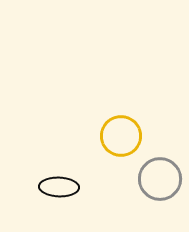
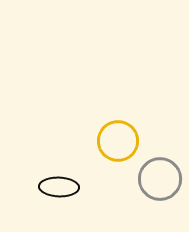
yellow circle: moved 3 px left, 5 px down
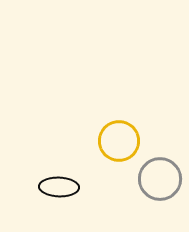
yellow circle: moved 1 px right
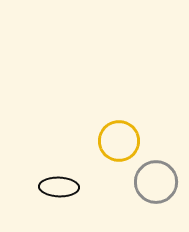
gray circle: moved 4 px left, 3 px down
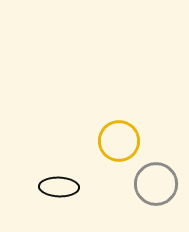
gray circle: moved 2 px down
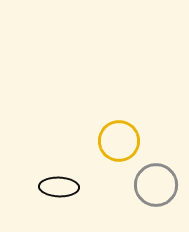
gray circle: moved 1 px down
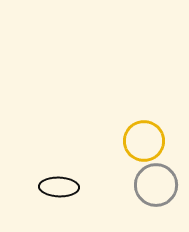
yellow circle: moved 25 px right
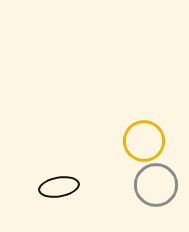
black ellipse: rotated 12 degrees counterclockwise
